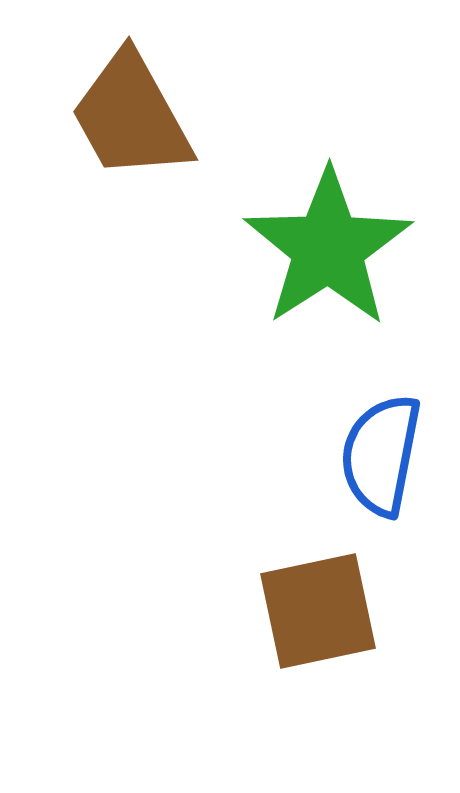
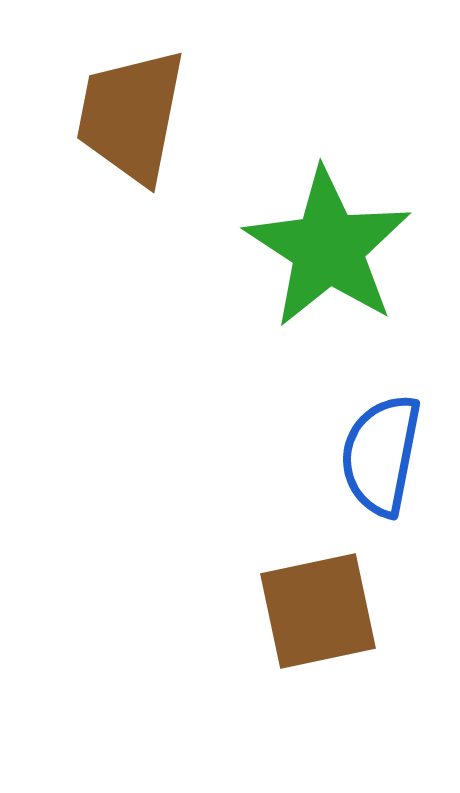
brown trapezoid: rotated 40 degrees clockwise
green star: rotated 6 degrees counterclockwise
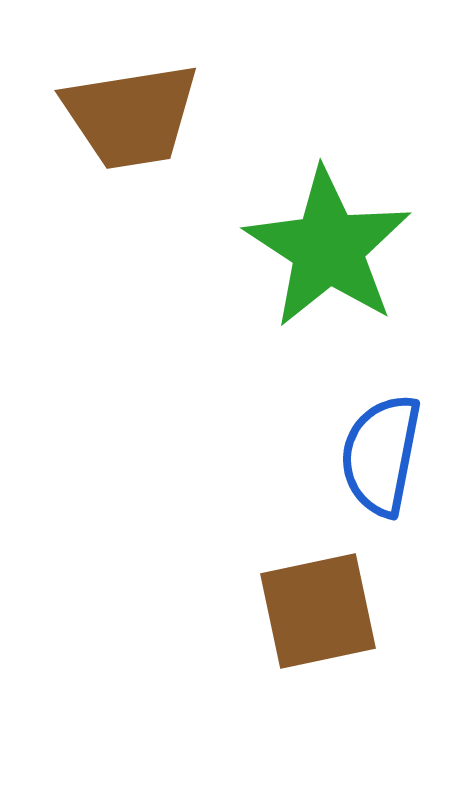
brown trapezoid: rotated 110 degrees counterclockwise
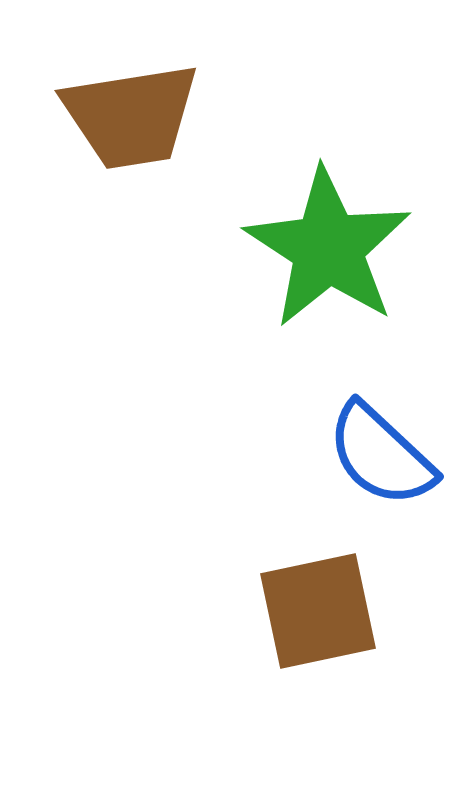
blue semicircle: rotated 58 degrees counterclockwise
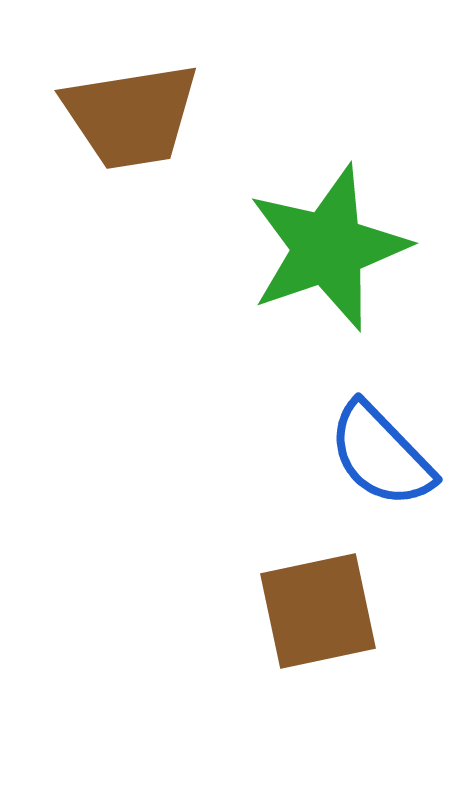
green star: rotated 20 degrees clockwise
blue semicircle: rotated 3 degrees clockwise
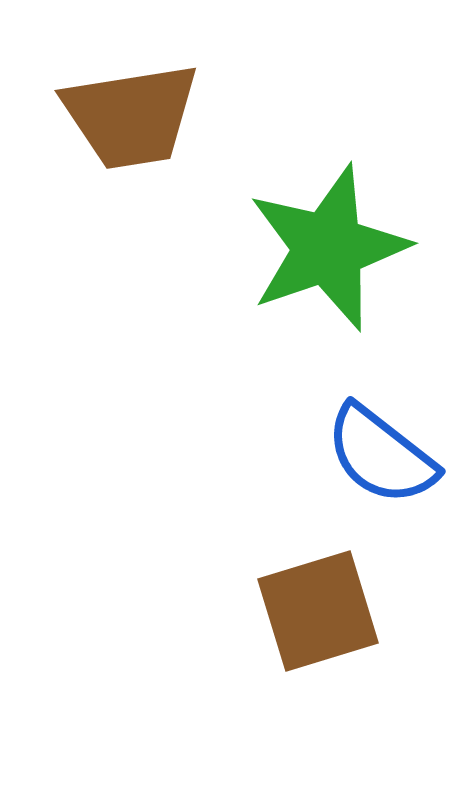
blue semicircle: rotated 8 degrees counterclockwise
brown square: rotated 5 degrees counterclockwise
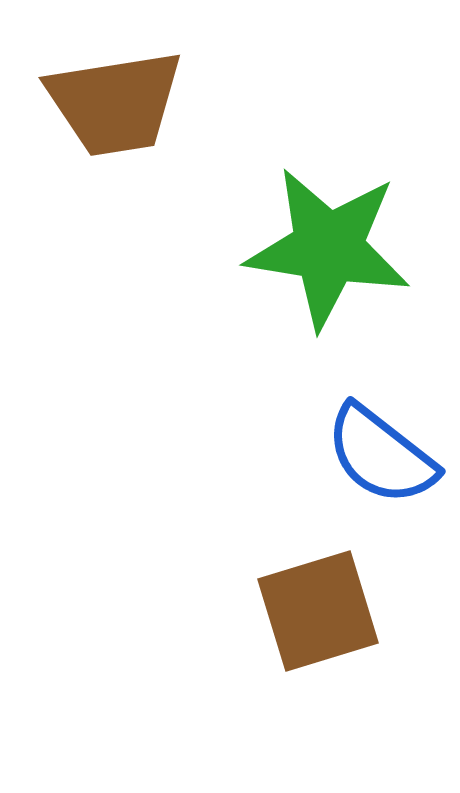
brown trapezoid: moved 16 px left, 13 px up
green star: rotated 28 degrees clockwise
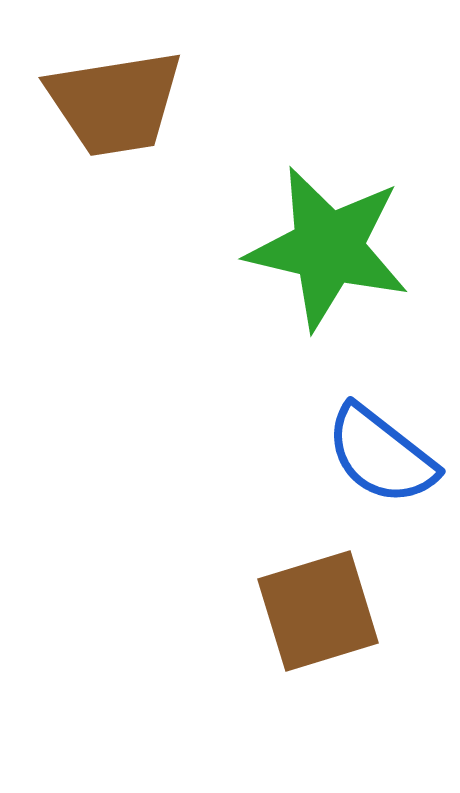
green star: rotated 4 degrees clockwise
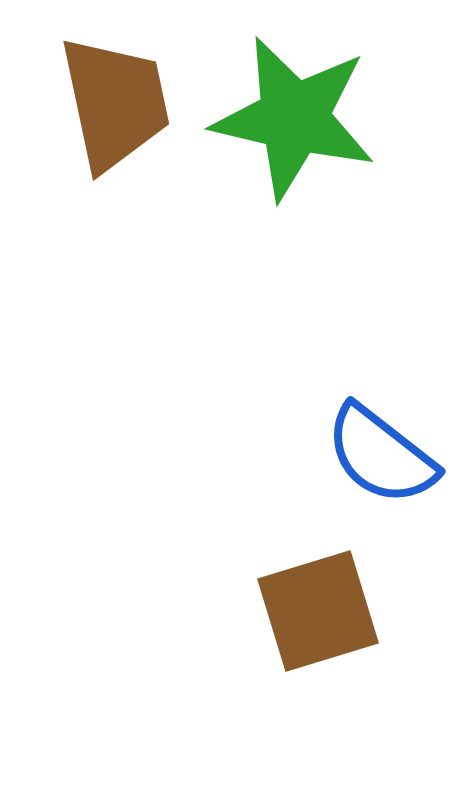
brown trapezoid: rotated 93 degrees counterclockwise
green star: moved 34 px left, 130 px up
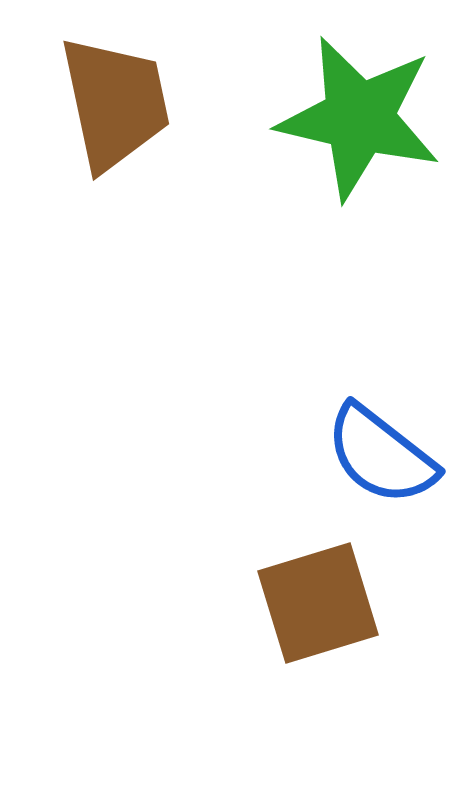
green star: moved 65 px right
brown square: moved 8 px up
